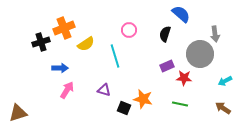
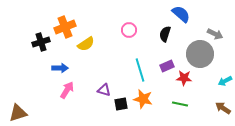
orange cross: moved 1 px right, 1 px up
gray arrow: rotated 56 degrees counterclockwise
cyan line: moved 25 px right, 14 px down
black square: moved 3 px left, 4 px up; rotated 32 degrees counterclockwise
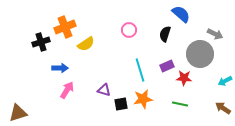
orange star: rotated 24 degrees counterclockwise
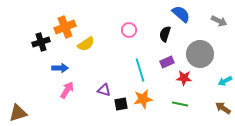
gray arrow: moved 4 px right, 13 px up
purple rectangle: moved 4 px up
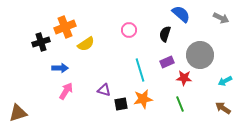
gray arrow: moved 2 px right, 3 px up
gray circle: moved 1 px down
pink arrow: moved 1 px left, 1 px down
green line: rotated 56 degrees clockwise
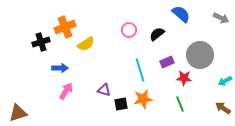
black semicircle: moved 8 px left; rotated 35 degrees clockwise
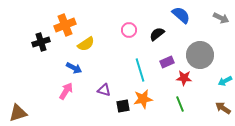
blue semicircle: moved 1 px down
orange cross: moved 2 px up
blue arrow: moved 14 px right; rotated 28 degrees clockwise
black square: moved 2 px right, 2 px down
